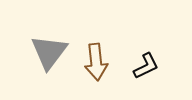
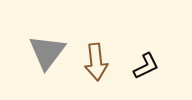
gray triangle: moved 2 px left
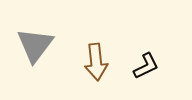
gray triangle: moved 12 px left, 7 px up
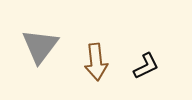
gray triangle: moved 5 px right, 1 px down
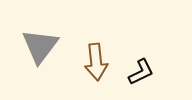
black L-shape: moved 5 px left, 6 px down
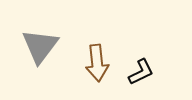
brown arrow: moved 1 px right, 1 px down
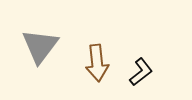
black L-shape: rotated 12 degrees counterclockwise
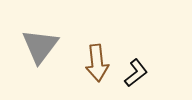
black L-shape: moved 5 px left, 1 px down
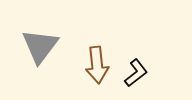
brown arrow: moved 2 px down
